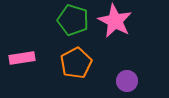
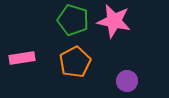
pink star: moved 1 px left; rotated 16 degrees counterclockwise
orange pentagon: moved 1 px left, 1 px up
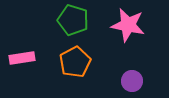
pink star: moved 14 px right, 4 px down
purple circle: moved 5 px right
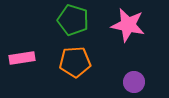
orange pentagon: rotated 24 degrees clockwise
purple circle: moved 2 px right, 1 px down
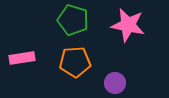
purple circle: moved 19 px left, 1 px down
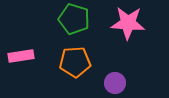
green pentagon: moved 1 px right, 1 px up
pink star: moved 2 px up; rotated 8 degrees counterclockwise
pink rectangle: moved 1 px left, 2 px up
